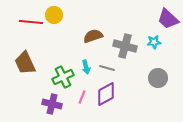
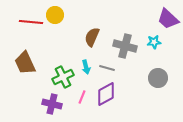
yellow circle: moved 1 px right
brown semicircle: moved 1 px left, 1 px down; rotated 48 degrees counterclockwise
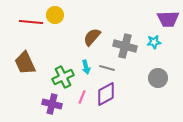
purple trapezoid: rotated 45 degrees counterclockwise
brown semicircle: rotated 18 degrees clockwise
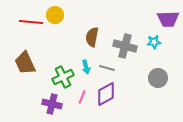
brown semicircle: rotated 30 degrees counterclockwise
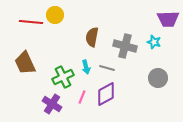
cyan star: rotated 24 degrees clockwise
purple cross: rotated 18 degrees clockwise
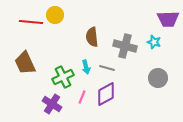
brown semicircle: rotated 18 degrees counterclockwise
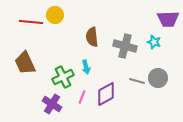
gray line: moved 30 px right, 13 px down
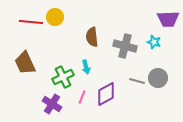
yellow circle: moved 2 px down
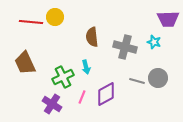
gray cross: moved 1 px down
